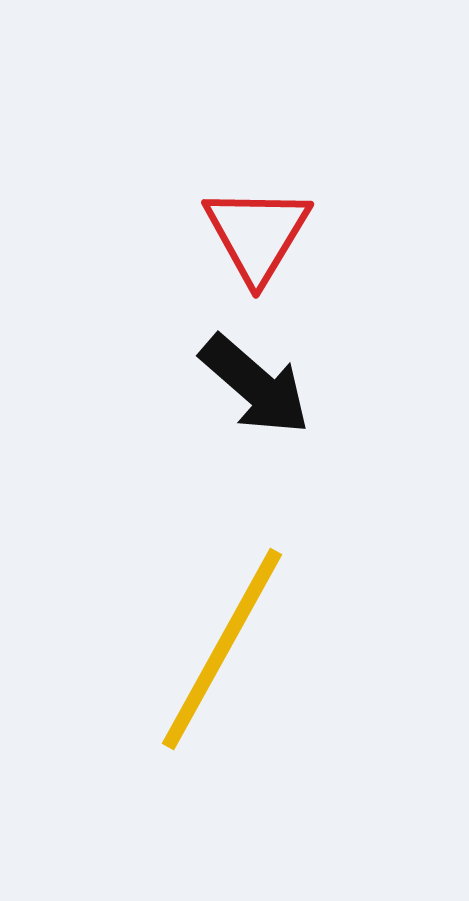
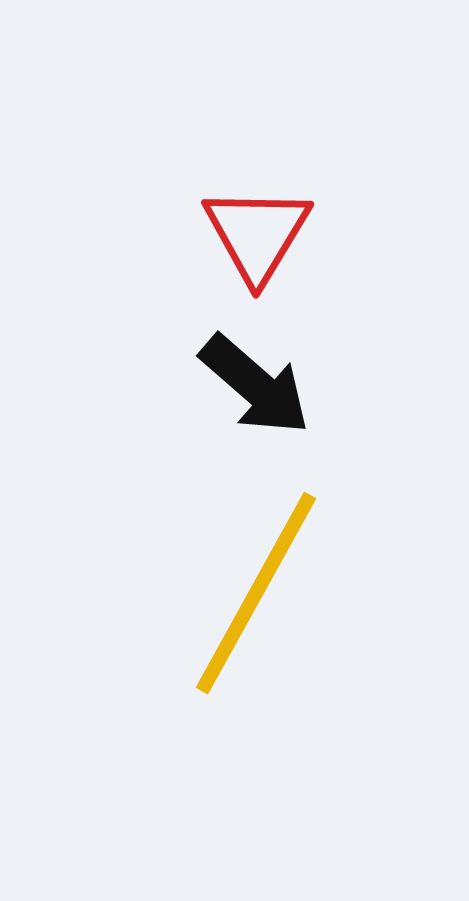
yellow line: moved 34 px right, 56 px up
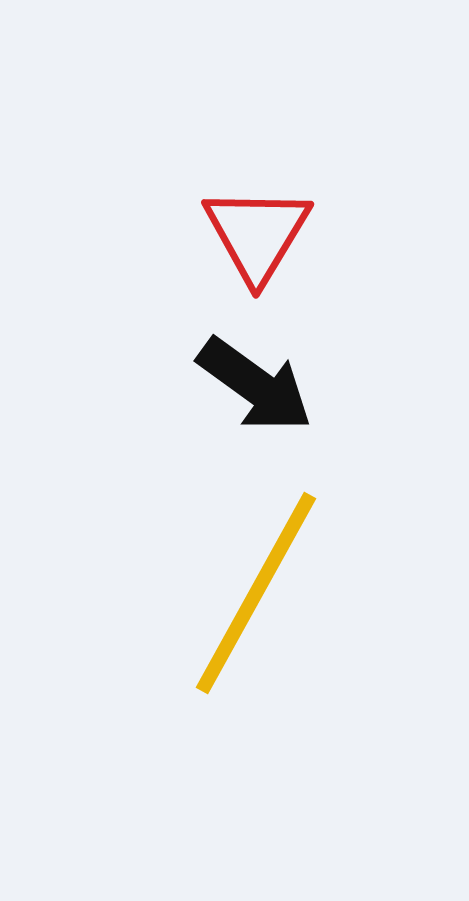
black arrow: rotated 5 degrees counterclockwise
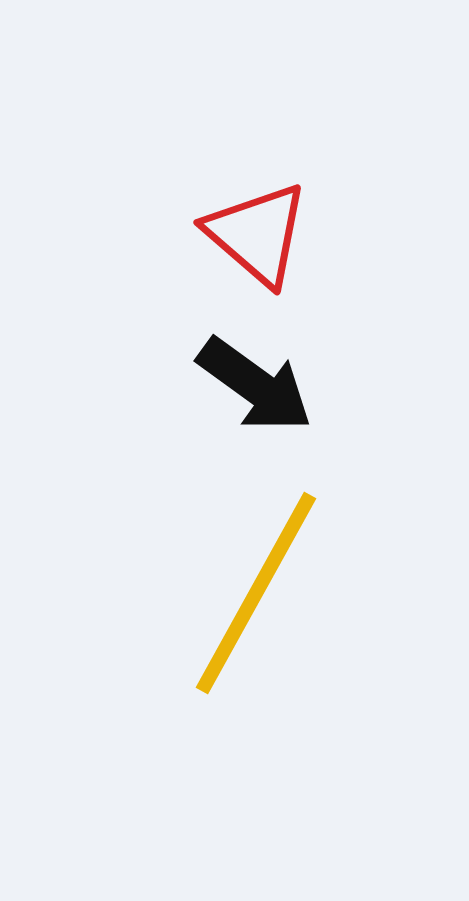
red triangle: rotated 20 degrees counterclockwise
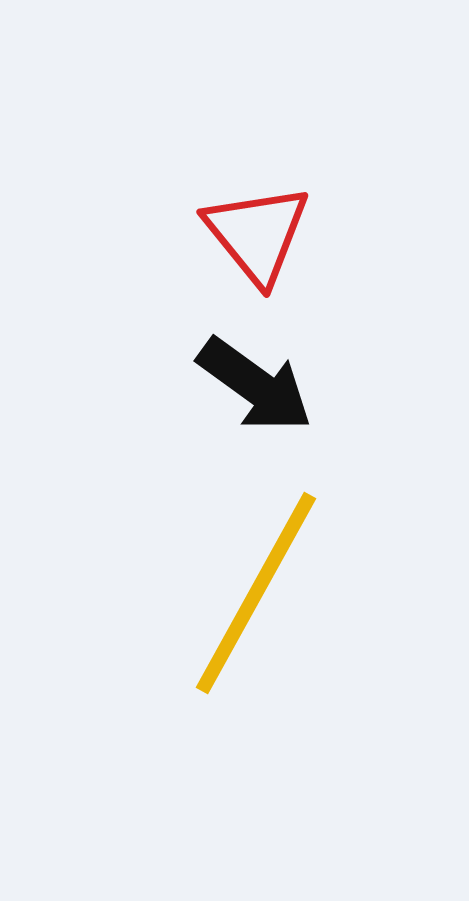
red triangle: rotated 10 degrees clockwise
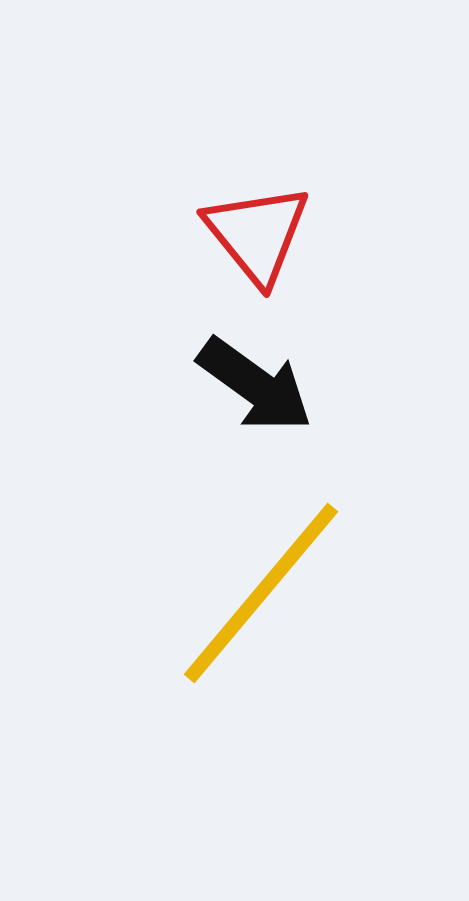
yellow line: moved 5 px right; rotated 11 degrees clockwise
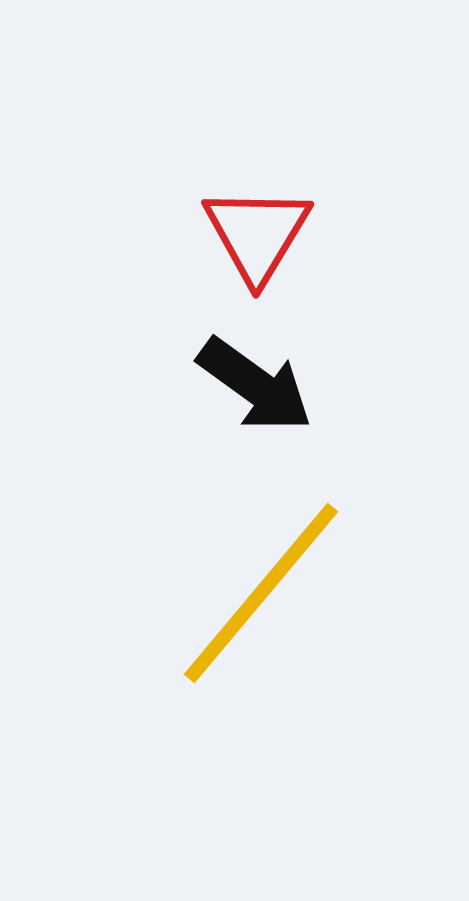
red triangle: rotated 10 degrees clockwise
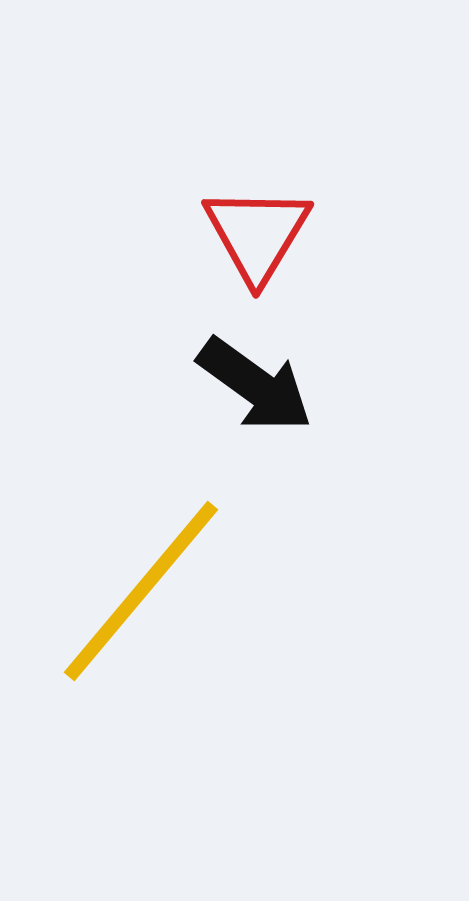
yellow line: moved 120 px left, 2 px up
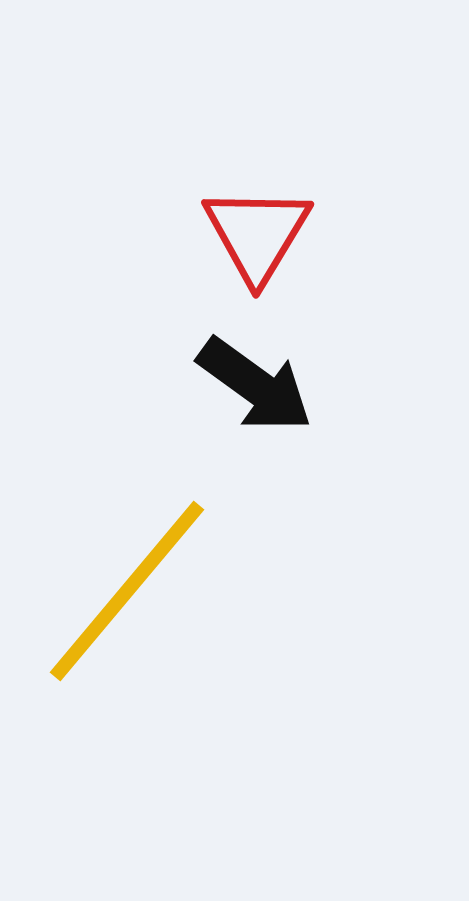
yellow line: moved 14 px left
